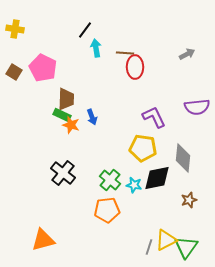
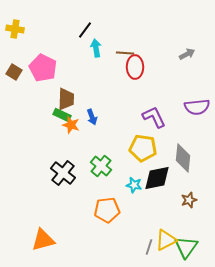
green cross: moved 9 px left, 14 px up
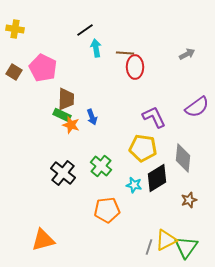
black line: rotated 18 degrees clockwise
purple semicircle: rotated 30 degrees counterclockwise
black diamond: rotated 20 degrees counterclockwise
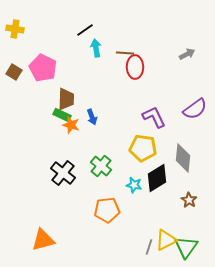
purple semicircle: moved 2 px left, 2 px down
brown star: rotated 21 degrees counterclockwise
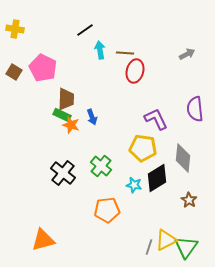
cyan arrow: moved 4 px right, 2 px down
red ellipse: moved 4 px down; rotated 15 degrees clockwise
purple semicircle: rotated 120 degrees clockwise
purple L-shape: moved 2 px right, 2 px down
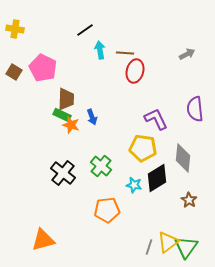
yellow triangle: moved 2 px right, 2 px down; rotated 10 degrees counterclockwise
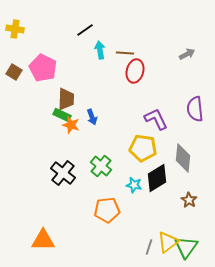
orange triangle: rotated 15 degrees clockwise
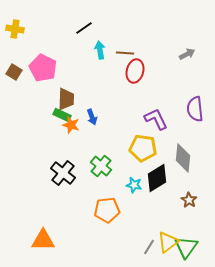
black line: moved 1 px left, 2 px up
gray line: rotated 14 degrees clockwise
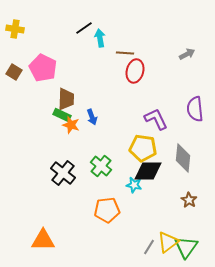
cyan arrow: moved 12 px up
black diamond: moved 9 px left, 7 px up; rotated 32 degrees clockwise
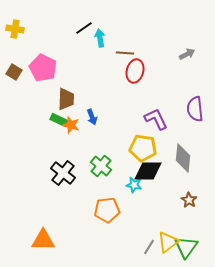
green rectangle: moved 3 px left, 5 px down
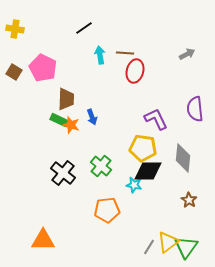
cyan arrow: moved 17 px down
